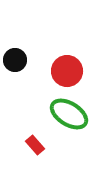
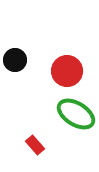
green ellipse: moved 7 px right
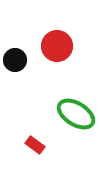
red circle: moved 10 px left, 25 px up
red rectangle: rotated 12 degrees counterclockwise
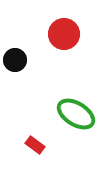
red circle: moved 7 px right, 12 px up
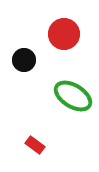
black circle: moved 9 px right
green ellipse: moved 3 px left, 18 px up
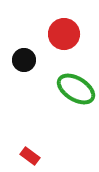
green ellipse: moved 3 px right, 7 px up
red rectangle: moved 5 px left, 11 px down
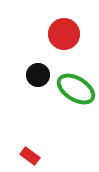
black circle: moved 14 px right, 15 px down
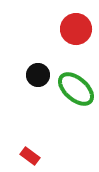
red circle: moved 12 px right, 5 px up
green ellipse: rotated 9 degrees clockwise
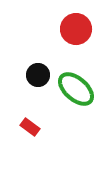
red rectangle: moved 29 px up
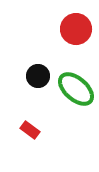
black circle: moved 1 px down
red rectangle: moved 3 px down
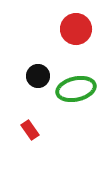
green ellipse: rotated 54 degrees counterclockwise
red rectangle: rotated 18 degrees clockwise
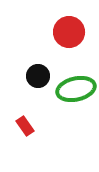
red circle: moved 7 px left, 3 px down
red rectangle: moved 5 px left, 4 px up
